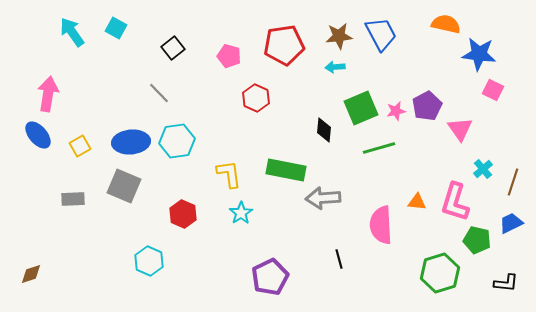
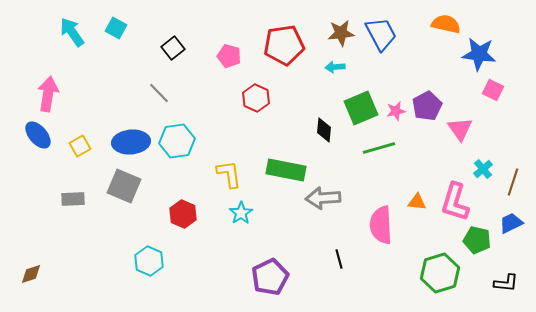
brown star at (339, 36): moved 2 px right, 3 px up
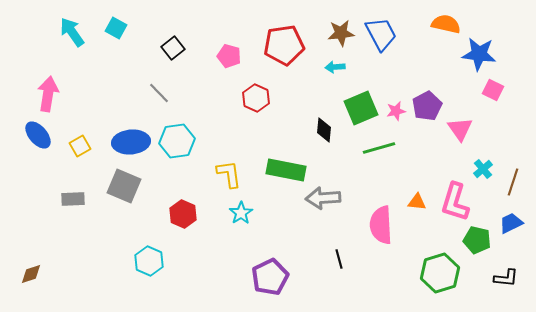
black L-shape at (506, 283): moved 5 px up
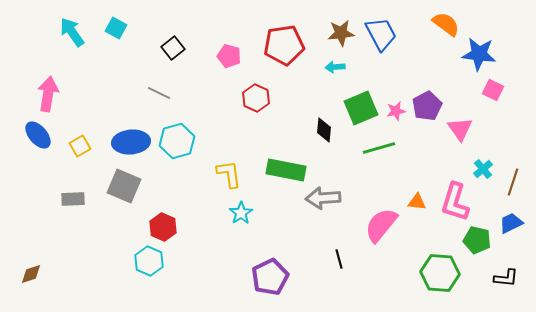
orange semicircle at (446, 24): rotated 24 degrees clockwise
gray line at (159, 93): rotated 20 degrees counterclockwise
cyan hexagon at (177, 141): rotated 8 degrees counterclockwise
red hexagon at (183, 214): moved 20 px left, 13 px down
pink semicircle at (381, 225): rotated 42 degrees clockwise
green hexagon at (440, 273): rotated 21 degrees clockwise
